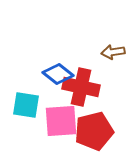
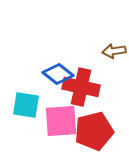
brown arrow: moved 1 px right, 1 px up
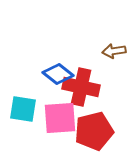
cyan square: moved 3 px left, 4 px down
pink square: moved 1 px left, 3 px up
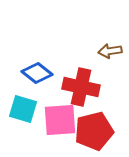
brown arrow: moved 4 px left
blue diamond: moved 21 px left, 1 px up
cyan square: rotated 8 degrees clockwise
pink square: moved 2 px down
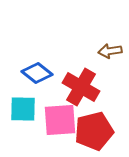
red cross: rotated 18 degrees clockwise
cyan square: rotated 16 degrees counterclockwise
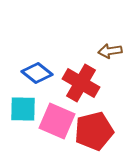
red cross: moved 4 px up
pink square: moved 3 px left, 1 px down; rotated 27 degrees clockwise
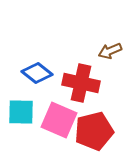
brown arrow: rotated 15 degrees counterclockwise
red cross: rotated 18 degrees counterclockwise
cyan square: moved 2 px left, 3 px down
pink square: moved 2 px right, 1 px up
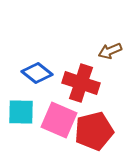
red cross: rotated 6 degrees clockwise
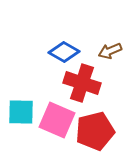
blue diamond: moved 27 px right, 21 px up; rotated 8 degrees counterclockwise
red cross: moved 1 px right
pink square: moved 2 px left
red pentagon: moved 1 px right
